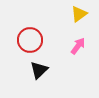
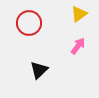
red circle: moved 1 px left, 17 px up
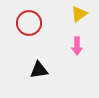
pink arrow: moved 1 px left; rotated 144 degrees clockwise
black triangle: rotated 36 degrees clockwise
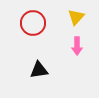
yellow triangle: moved 3 px left, 3 px down; rotated 12 degrees counterclockwise
red circle: moved 4 px right
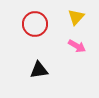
red circle: moved 2 px right, 1 px down
pink arrow: rotated 60 degrees counterclockwise
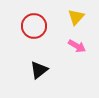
red circle: moved 1 px left, 2 px down
black triangle: rotated 30 degrees counterclockwise
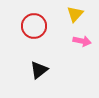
yellow triangle: moved 1 px left, 3 px up
pink arrow: moved 5 px right, 5 px up; rotated 18 degrees counterclockwise
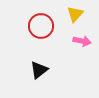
red circle: moved 7 px right
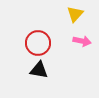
red circle: moved 3 px left, 17 px down
black triangle: rotated 48 degrees clockwise
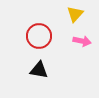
red circle: moved 1 px right, 7 px up
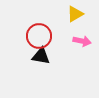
yellow triangle: rotated 18 degrees clockwise
black triangle: moved 2 px right, 14 px up
